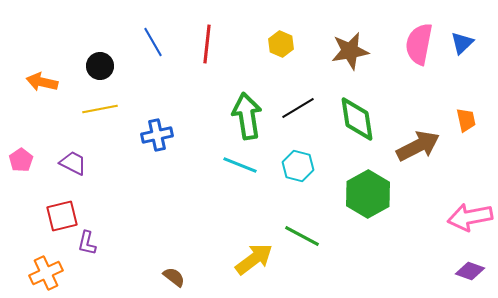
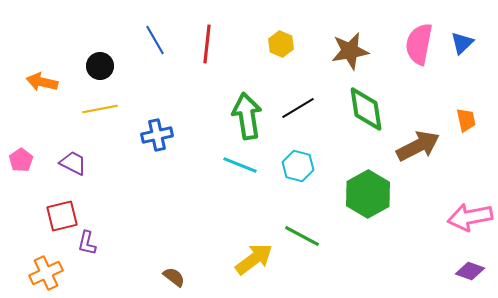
blue line: moved 2 px right, 2 px up
green diamond: moved 9 px right, 10 px up
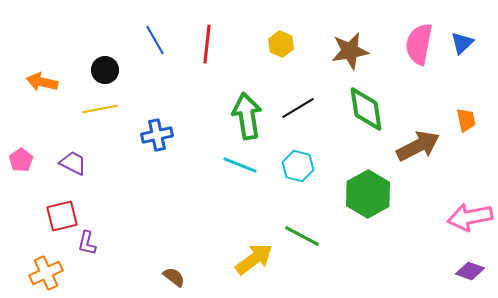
black circle: moved 5 px right, 4 px down
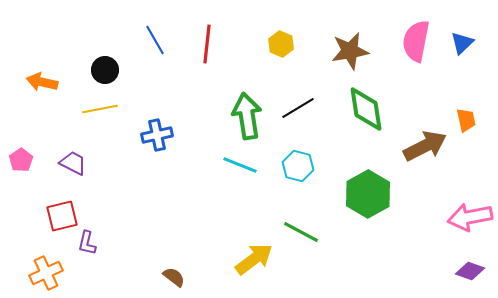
pink semicircle: moved 3 px left, 3 px up
brown arrow: moved 7 px right
green line: moved 1 px left, 4 px up
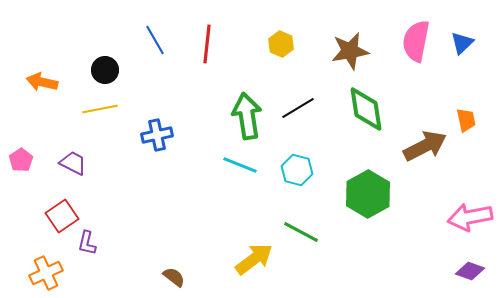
cyan hexagon: moved 1 px left, 4 px down
red square: rotated 20 degrees counterclockwise
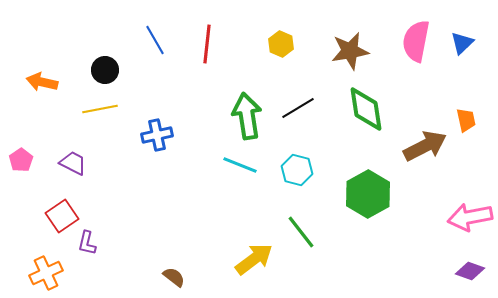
green line: rotated 24 degrees clockwise
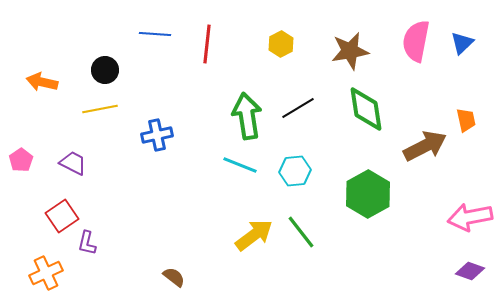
blue line: moved 6 px up; rotated 56 degrees counterclockwise
yellow hexagon: rotated 10 degrees clockwise
cyan hexagon: moved 2 px left, 1 px down; rotated 20 degrees counterclockwise
yellow arrow: moved 24 px up
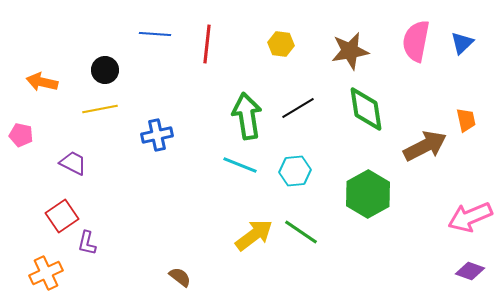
yellow hexagon: rotated 25 degrees counterclockwise
pink pentagon: moved 25 px up; rotated 25 degrees counterclockwise
pink arrow: rotated 12 degrees counterclockwise
green line: rotated 18 degrees counterclockwise
brown semicircle: moved 6 px right
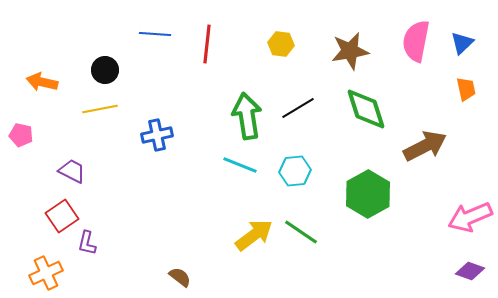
green diamond: rotated 9 degrees counterclockwise
orange trapezoid: moved 31 px up
purple trapezoid: moved 1 px left, 8 px down
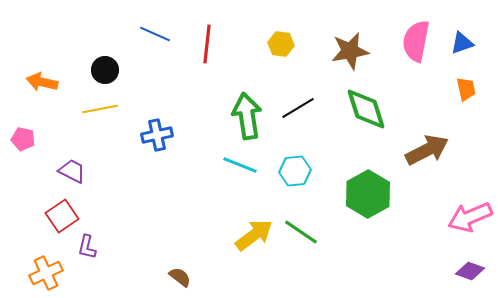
blue line: rotated 20 degrees clockwise
blue triangle: rotated 25 degrees clockwise
pink pentagon: moved 2 px right, 4 px down
brown arrow: moved 2 px right, 4 px down
purple L-shape: moved 4 px down
